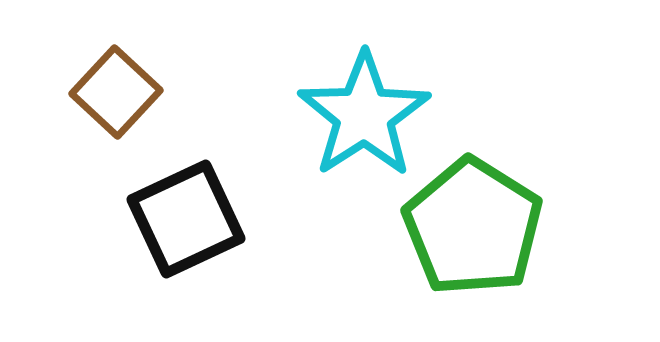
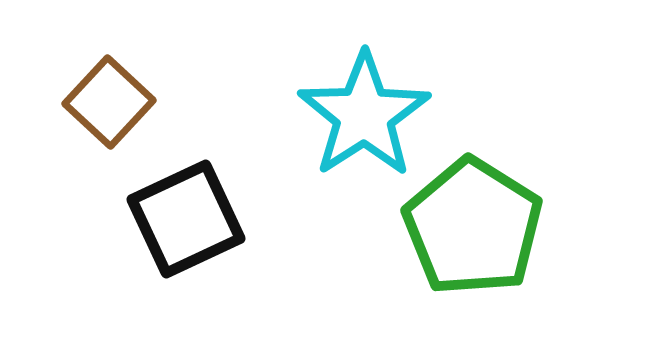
brown square: moved 7 px left, 10 px down
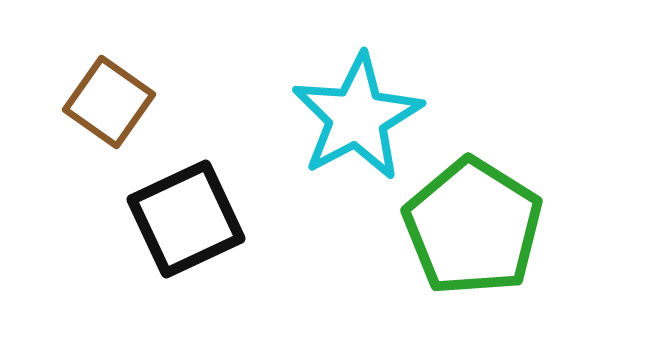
brown square: rotated 8 degrees counterclockwise
cyan star: moved 7 px left, 2 px down; rotated 5 degrees clockwise
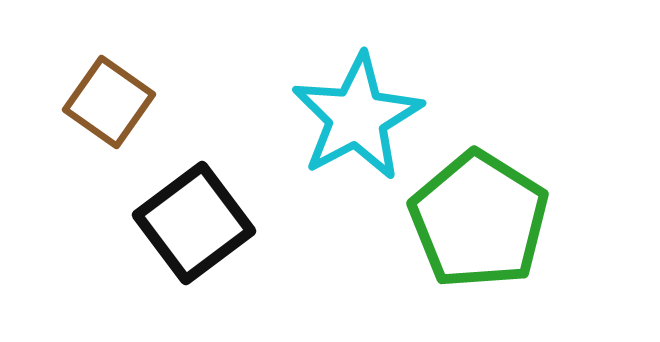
black square: moved 8 px right, 4 px down; rotated 12 degrees counterclockwise
green pentagon: moved 6 px right, 7 px up
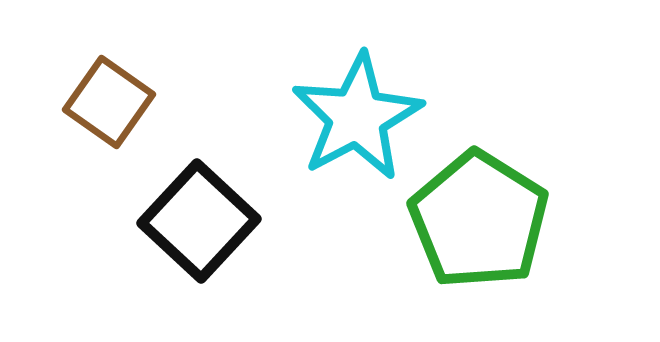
black square: moved 5 px right, 2 px up; rotated 10 degrees counterclockwise
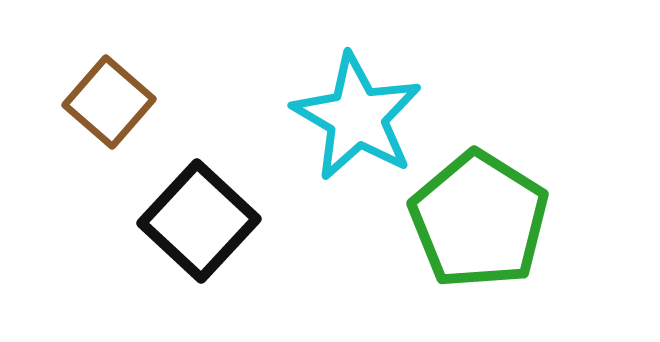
brown square: rotated 6 degrees clockwise
cyan star: rotated 14 degrees counterclockwise
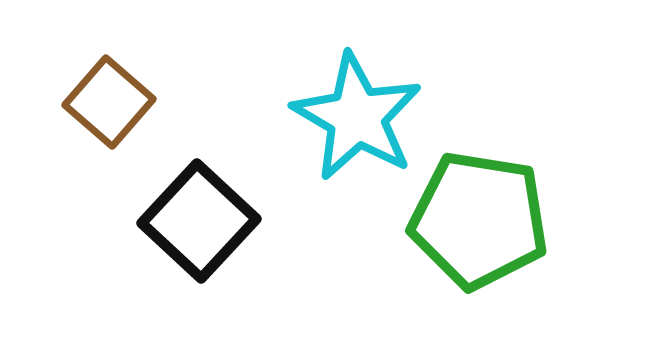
green pentagon: rotated 23 degrees counterclockwise
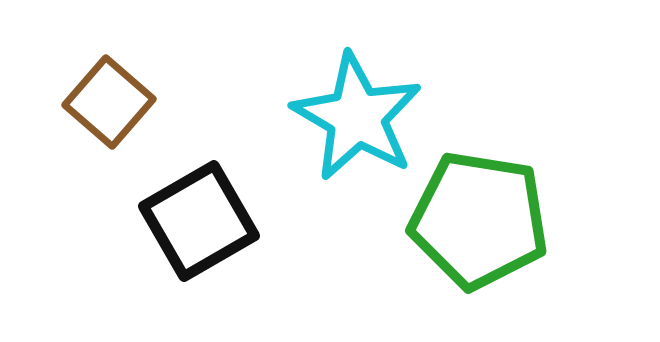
black square: rotated 17 degrees clockwise
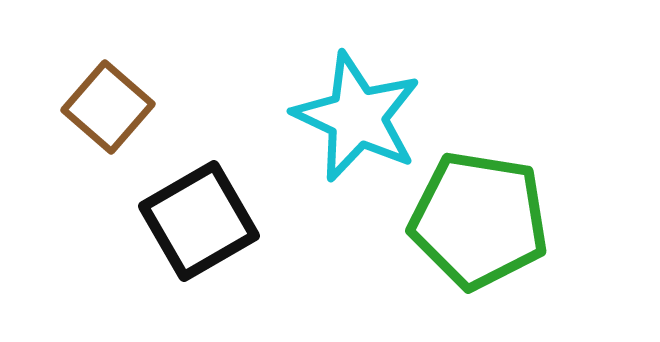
brown square: moved 1 px left, 5 px down
cyan star: rotated 5 degrees counterclockwise
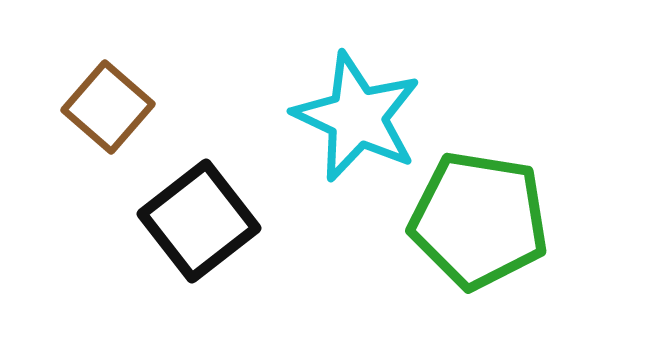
black square: rotated 8 degrees counterclockwise
